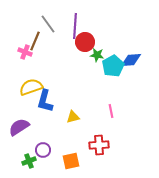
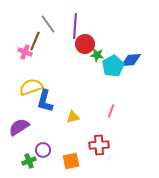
red circle: moved 2 px down
pink line: rotated 32 degrees clockwise
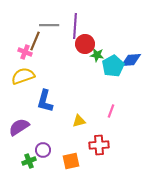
gray line: moved 1 px right, 1 px down; rotated 54 degrees counterclockwise
yellow semicircle: moved 8 px left, 11 px up
yellow triangle: moved 6 px right, 4 px down
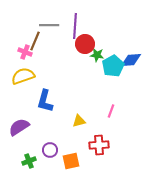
purple circle: moved 7 px right
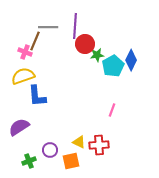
gray line: moved 1 px left, 2 px down
green star: rotated 16 degrees counterclockwise
blue diamond: rotated 60 degrees counterclockwise
blue L-shape: moved 8 px left, 5 px up; rotated 20 degrees counterclockwise
pink line: moved 1 px right, 1 px up
yellow triangle: moved 21 px down; rotated 40 degrees clockwise
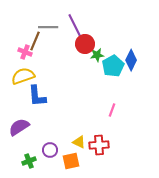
purple line: rotated 30 degrees counterclockwise
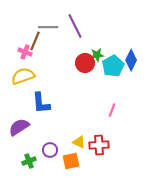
red circle: moved 19 px down
blue L-shape: moved 4 px right, 7 px down
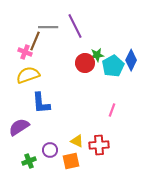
yellow semicircle: moved 5 px right, 1 px up
yellow triangle: moved 2 px left, 1 px up
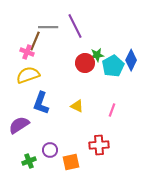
pink cross: moved 2 px right
blue L-shape: rotated 25 degrees clockwise
purple semicircle: moved 2 px up
yellow triangle: moved 35 px up
orange square: moved 1 px down
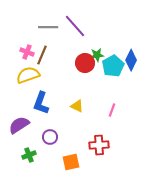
purple line: rotated 15 degrees counterclockwise
brown line: moved 7 px right, 14 px down
purple circle: moved 13 px up
green cross: moved 6 px up
